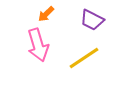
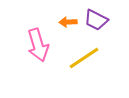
orange arrow: moved 22 px right, 8 px down; rotated 42 degrees clockwise
purple trapezoid: moved 4 px right
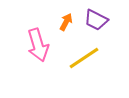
orange arrow: moved 2 px left; rotated 120 degrees clockwise
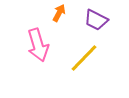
orange arrow: moved 7 px left, 9 px up
yellow line: rotated 12 degrees counterclockwise
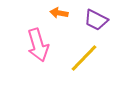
orange arrow: rotated 108 degrees counterclockwise
